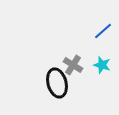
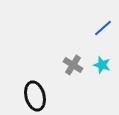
blue line: moved 3 px up
black ellipse: moved 22 px left, 13 px down
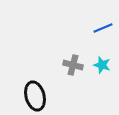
blue line: rotated 18 degrees clockwise
gray cross: rotated 18 degrees counterclockwise
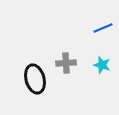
gray cross: moved 7 px left, 2 px up; rotated 18 degrees counterclockwise
black ellipse: moved 17 px up
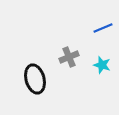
gray cross: moved 3 px right, 6 px up; rotated 18 degrees counterclockwise
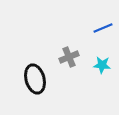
cyan star: rotated 12 degrees counterclockwise
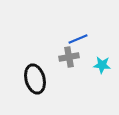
blue line: moved 25 px left, 11 px down
gray cross: rotated 12 degrees clockwise
